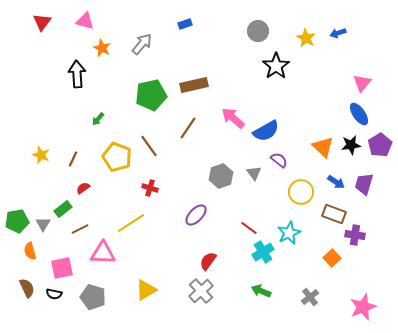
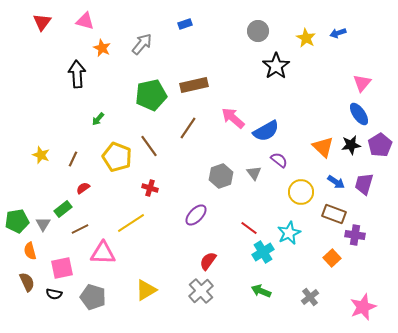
brown semicircle at (27, 288): moved 6 px up
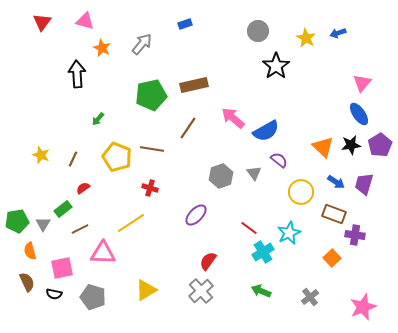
brown line at (149, 146): moved 3 px right, 3 px down; rotated 45 degrees counterclockwise
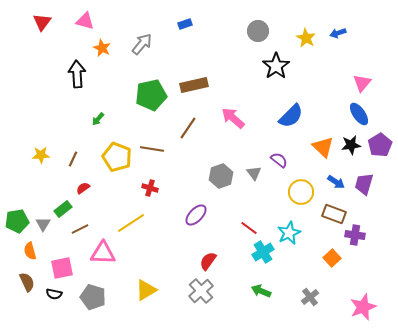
blue semicircle at (266, 131): moved 25 px right, 15 px up; rotated 16 degrees counterclockwise
yellow star at (41, 155): rotated 24 degrees counterclockwise
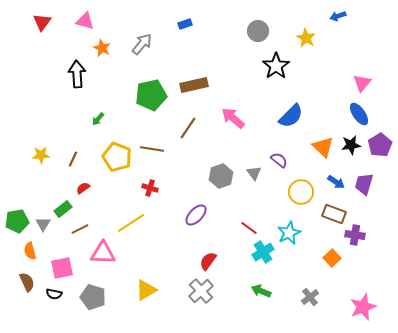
blue arrow at (338, 33): moved 17 px up
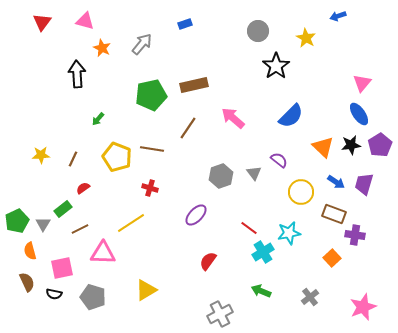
green pentagon at (17, 221): rotated 15 degrees counterclockwise
cyan star at (289, 233): rotated 15 degrees clockwise
gray cross at (201, 291): moved 19 px right, 23 px down; rotated 15 degrees clockwise
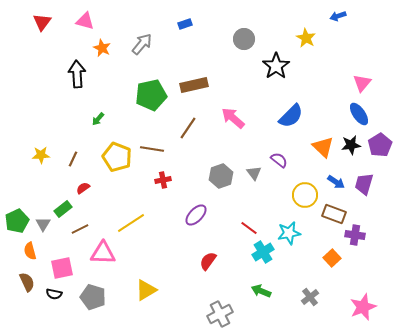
gray circle at (258, 31): moved 14 px left, 8 px down
red cross at (150, 188): moved 13 px right, 8 px up; rotated 28 degrees counterclockwise
yellow circle at (301, 192): moved 4 px right, 3 px down
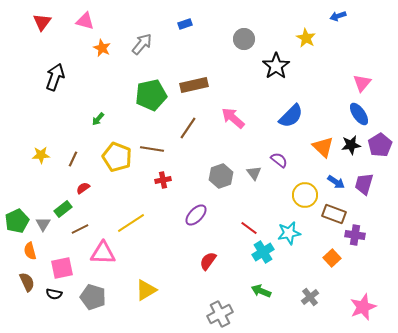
black arrow at (77, 74): moved 22 px left, 3 px down; rotated 24 degrees clockwise
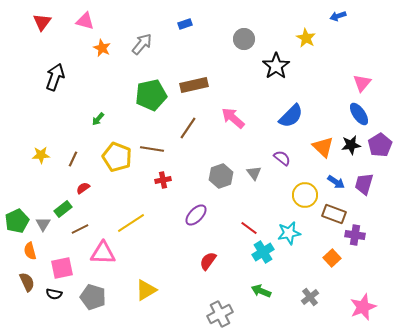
purple semicircle at (279, 160): moved 3 px right, 2 px up
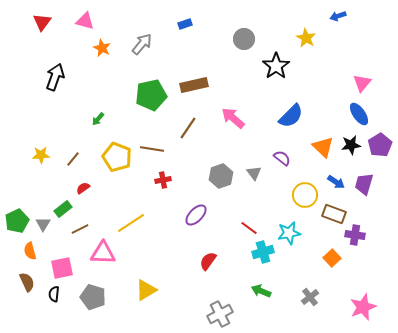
brown line at (73, 159): rotated 14 degrees clockwise
cyan cross at (263, 252): rotated 15 degrees clockwise
black semicircle at (54, 294): rotated 84 degrees clockwise
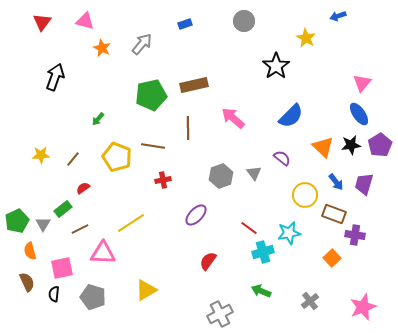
gray circle at (244, 39): moved 18 px up
brown line at (188, 128): rotated 35 degrees counterclockwise
brown line at (152, 149): moved 1 px right, 3 px up
blue arrow at (336, 182): rotated 18 degrees clockwise
gray cross at (310, 297): moved 4 px down
